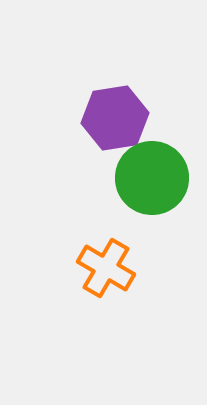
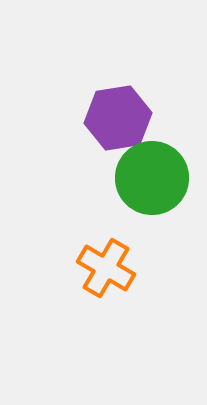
purple hexagon: moved 3 px right
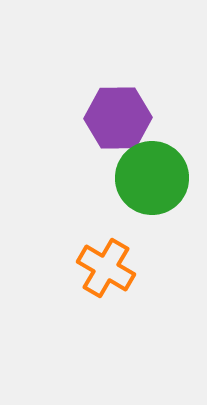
purple hexagon: rotated 8 degrees clockwise
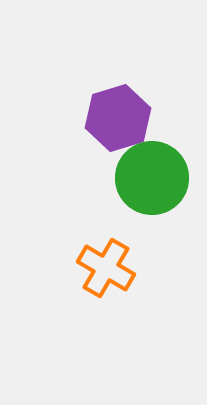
purple hexagon: rotated 16 degrees counterclockwise
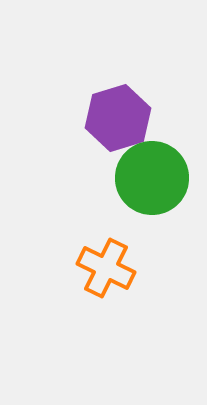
orange cross: rotated 4 degrees counterclockwise
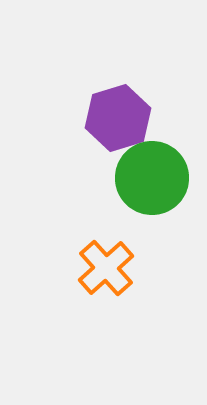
orange cross: rotated 22 degrees clockwise
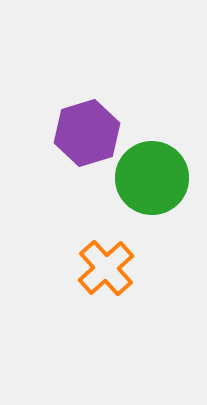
purple hexagon: moved 31 px left, 15 px down
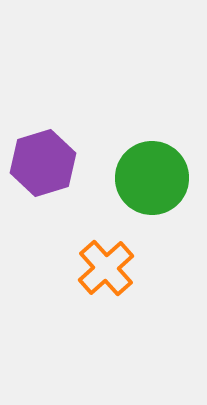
purple hexagon: moved 44 px left, 30 px down
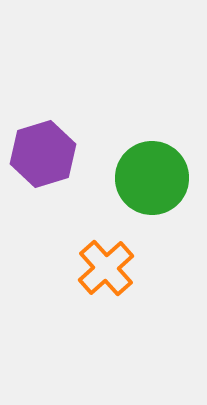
purple hexagon: moved 9 px up
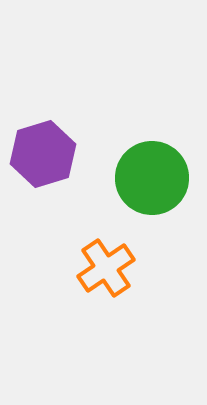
orange cross: rotated 8 degrees clockwise
